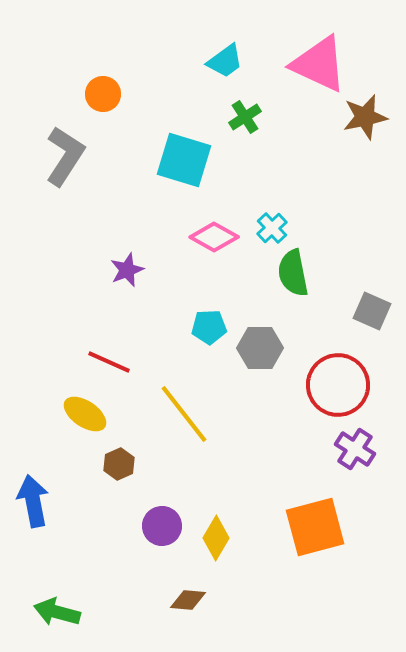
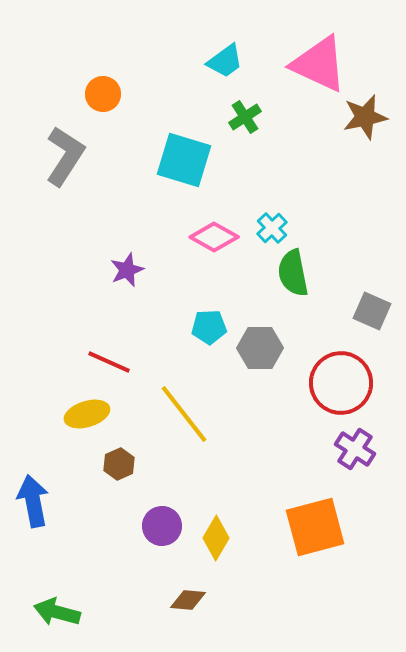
red circle: moved 3 px right, 2 px up
yellow ellipse: moved 2 px right; rotated 51 degrees counterclockwise
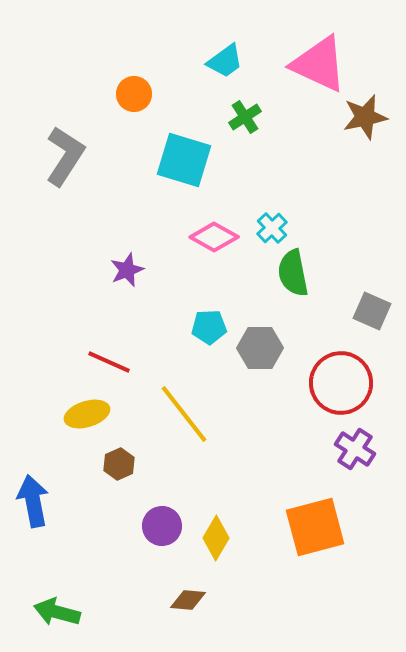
orange circle: moved 31 px right
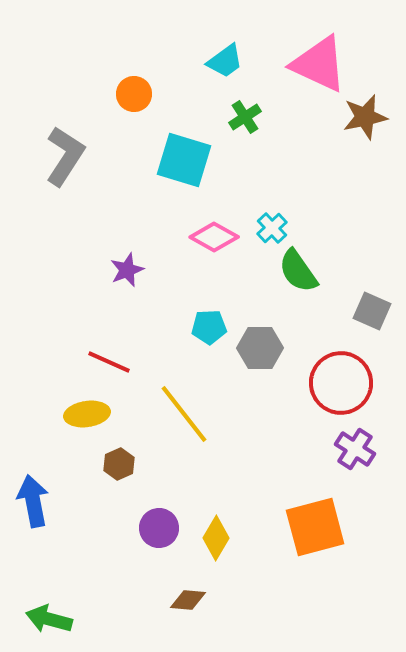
green semicircle: moved 5 px right, 2 px up; rotated 24 degrees counterclockwise
yellow ellipse: rotated 9 degrees clockwise
purple circle: moved 3 px left, 2 px down
green arrow: moved 8 px left, 7 px down
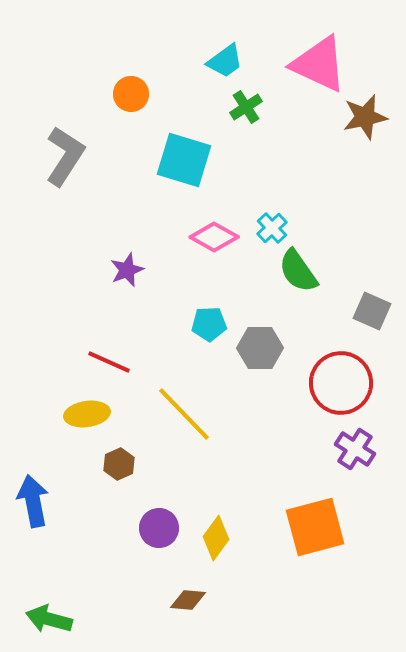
orange circle: moved 3 px left
green cross: moved 1 px right, 10 px up
cyan pentagon: moved 3 px up
yellow line: rotated 6 degrees counterclockwise
yellow diamond: rotated 6 degrees clockwise
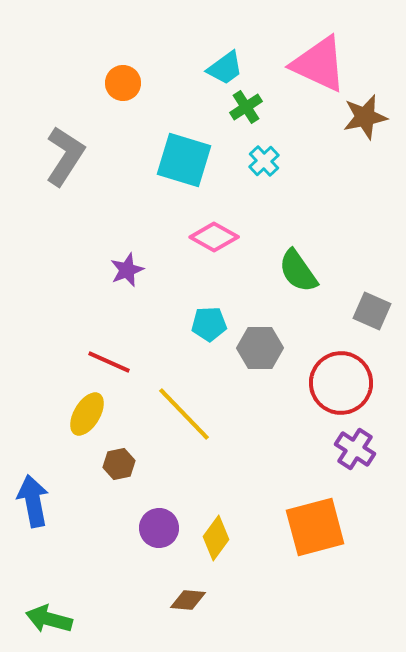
cyan trapezoid: moved 7 px down
orange circle: moved 8 px left, 11 px up
cyan cross: moved 8 px left, 67 px up
yellow ellipse: rotated 51 degrees counterclockwise
brown hexagon: rotated 12 degrees clockwise
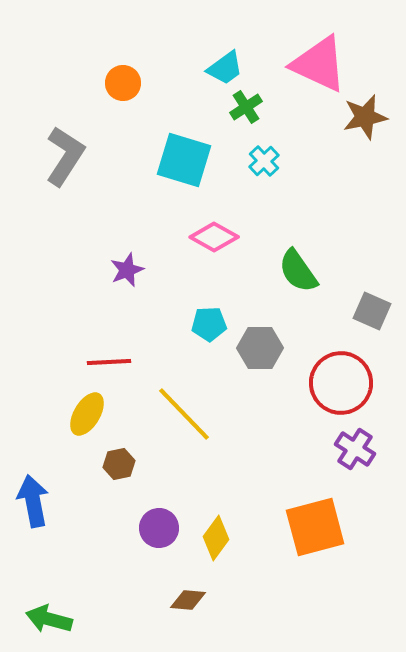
red line: rotated 27 degrees counterclockwise
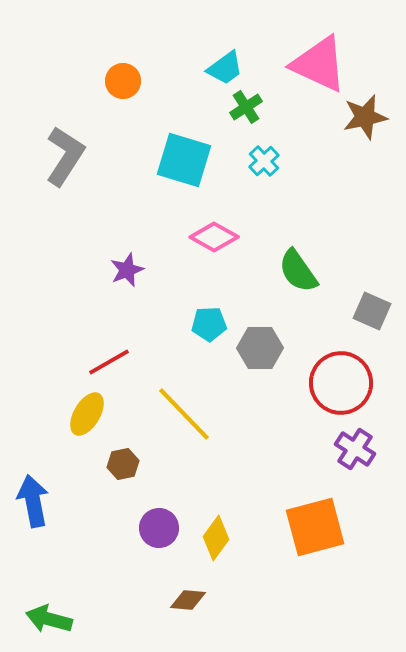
orange circle: moved 2 px up
red line: rotated 27 degrees counterclockwise
brown hexagon: moved 4 px right
